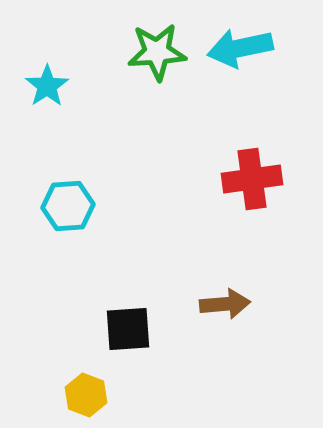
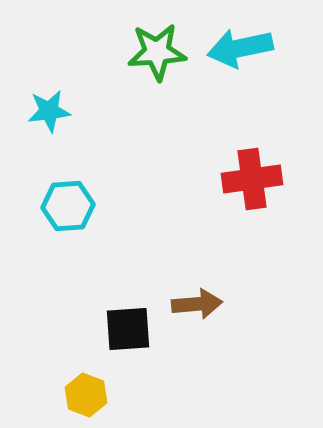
cyan star: moved 2 px right, 25 px down; rotated 27 degrees clockwise
brown arrow: moved 28 px left
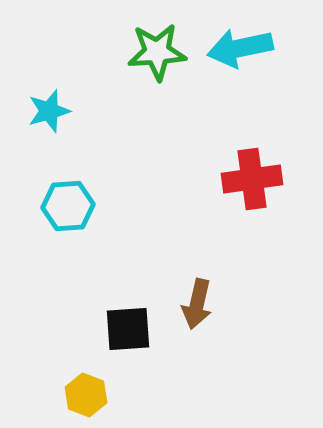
cyan star: rotated 9 degrees counterclockwise
brown arrow: rotated 108 degrees clockwise
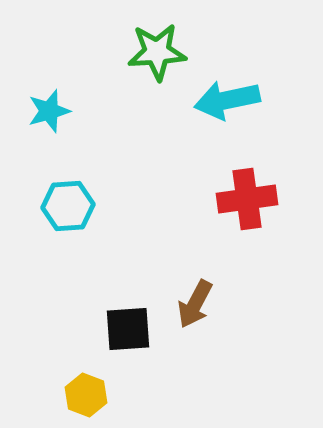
cyan arrow: moved 13 px left, 52 px down
red cross: moved 5 px left, 20 px down
brown arrow: moved 2 px left; rotated 15 degrees clockwise
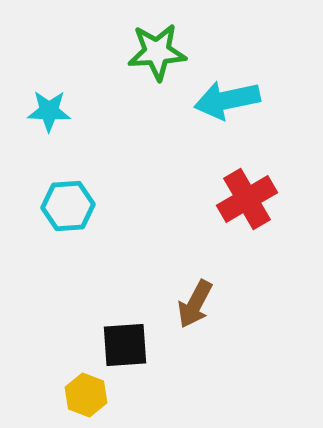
cyan star: rotated 18 degrees clockwise
red cross: rotated 22 degrees counterclockwise
black square: moved 3 px left, 16 px down
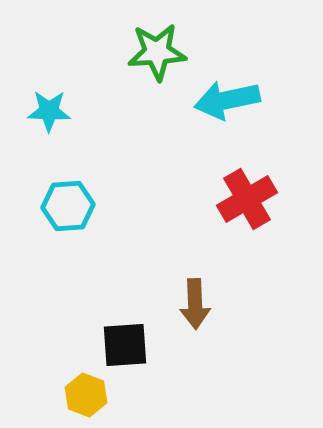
brown arrow: rotated 30 degrees counterclockwise
